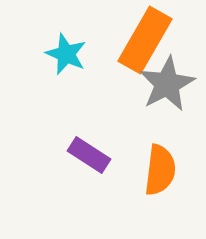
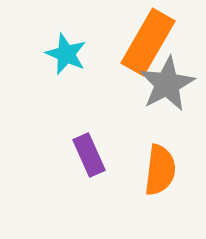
orange rectangle: moved 3 px right, 2 px down
purple rectangle: rotated 33 degrees clockwise
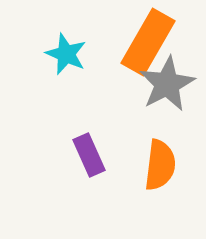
orange semicircle: moved 5 px up
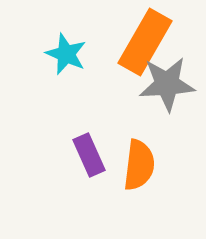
orange rectangle: moved 3 px left
gray star: rotated 24 degrees clockwise
orange semicircle: moved 21 px left
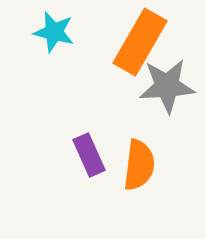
orange rectangle: moved 5 px left
cyan star: moved 12 px left, 22 px up; rotated 9 degrees counterclockwise
gray star: moved 2 px down
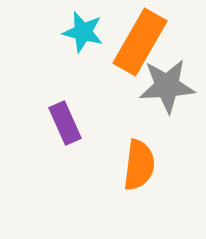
cyan star: moved 29 px right
purple rectangle: moved 24 px left, 32 px up
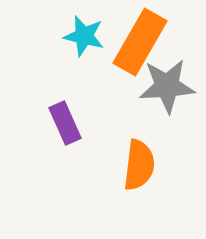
cyan star: moved 1 px right, 4 px down
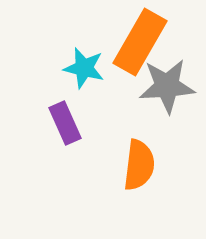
cyan star: moved 32 px down
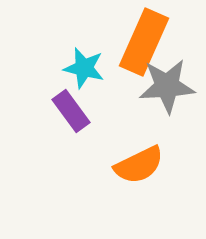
orange rectangle: moved 4 px right; rotated 6 degrees counterclockwise
purple rectangle: moved 6 px right, 12 px up; rotated 12 degrees counterclockwise
orange semicircle: rotated 57 degrees clockwise
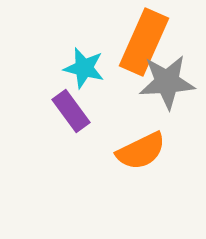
gray star: moved 4 px up
orange semicircle: moved 2 px right, 14 px up
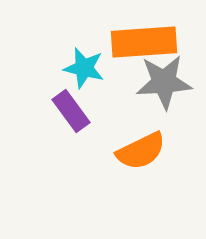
orange rectangle: rotated 62 degrees clockwise
gray star: moved 3 px left
